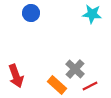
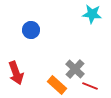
blue circle: moved 17 px down
red arrow: moved 3 px up
red line: rotated 49 degrees clockwise
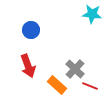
red arrow: moved 12 px right, 7 px up
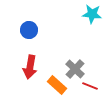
blue circle: moved 2 px left
red arrow: moved 2 px right, 1 px down; rotated 30 degrees clockwise
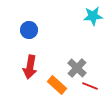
cyan star: moved 1 px right, 2 px down; rotated 12 degrees counterclockwise
gray cross: moved 2 px right, 1 px up
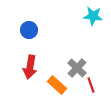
cyan star: rotated 12 degrees clockwise
red line: moved 1 px right, 1 px up; rotated 49 degrees clockwise
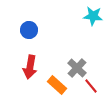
red line: moved 1 px down; rotated 21 degrees counterclockwise
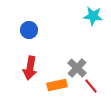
red arrow: moved 1 px down
orange rectangle: rotated 54 degrees counterclockwise
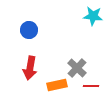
red line: rotated 49 degrees counterclockwise
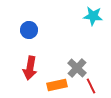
red line: rotated 63 degrees clockwise
